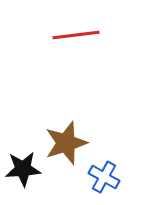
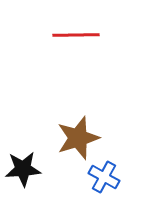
red line: rotated 6 degrees clockwise
brown star: moved 12 px right, 5 px up
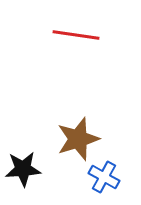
red line: rotated 9 degrees clockwise
brown star: moved 1 px down
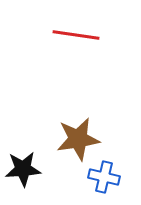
brown star: rotated 9 degrees clockwise
blue cross: rotated 16 degrees counterclockwise
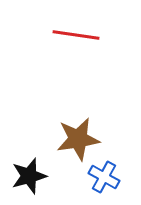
black star: moved 6 px right, 7 px down; rotated 12 degrees counterclockwise
blue cross: rotated 16 degrees clockwise
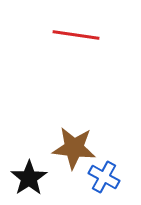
brown star: moved 4 px left, 9 px down; rotated 15 degrees clockwise
black star: moved 2 px down; rotated 18 degrees counterclockwise
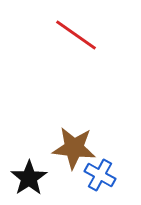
red line: rotated 27 degrees clockwise
blue cross: moved 4 px left, 2 px up
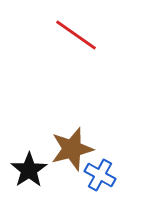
brown star: moved 2 px left, 1 px down; rotated 21 degrees counterclockwise
black star: moved 8 px up
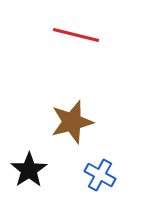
red line: rotated 21 degrees counterclockwise
brown star: moved 27 px up
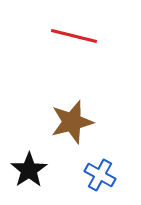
red line: moved 2 px left, 1 px down
